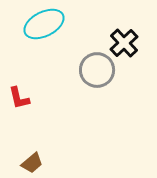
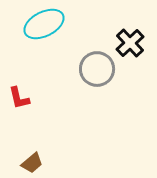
black cross: moved 6 px right
gray circle: moved 1 px up
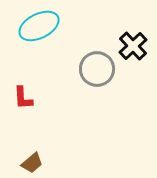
cyan ellipse: moved 5 px left, 2 px down
black cross: moved 3 px right, 3 px down
red L-shape: moved 4 px right; rotated 10 degrees clockwise
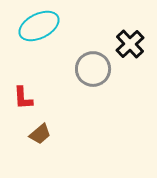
black cross: moved 3 px left, 2 px up
gray circle: moved 4 px left
brown trapezoid: moved 8 px right, 29 px up
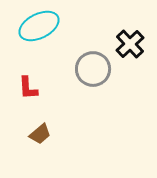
red L-shape: moved 5 px right, 10 px up
